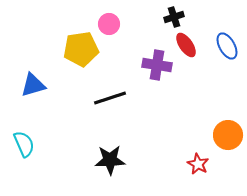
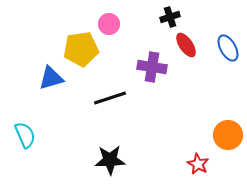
black cross: moved 4 px left
blue ellipse: moved 1 px right, 2 px down
purple cross: moved 5 px left, 2 px down
blue triangle: moved 18 px right, 7 px up
cyan semicircle: moved 1 px right, 9 px up
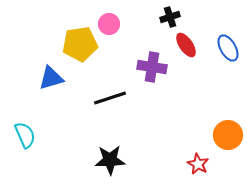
yellow pentagon: moved 1 px left, 5 px up
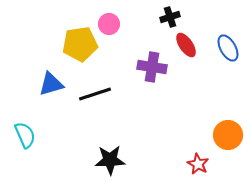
blue triangle: moved 6 px down
black line: moved 15 px left, 4 px up
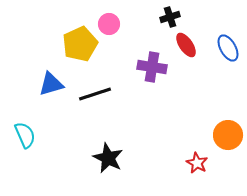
yellow pentagon: rotated 16 degrees counterclockwise
black star: moved 2 px left, 2 px up; rotated 28 degrees clockwise
red star: moved 1 px left, 1 px up
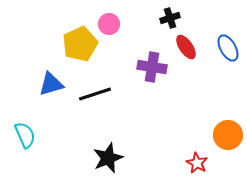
black cross: moved 1 px down
red ellipse: moved 2 px down
black star: rotated 24 degrees clockwise
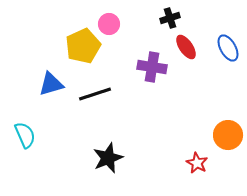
yellow pentagon: moved 3 px right, 2 px down
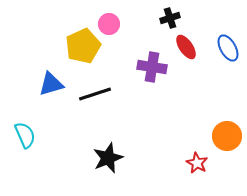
orange circle: moved 1 px left, 1 px down
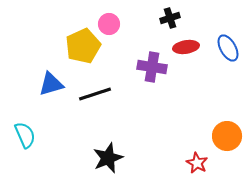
red ellipse: rotated 65 degrees counterclockwise
